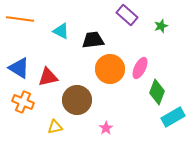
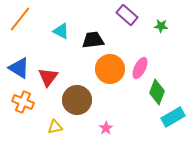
orange line: rotated 60 degrees counterclockwise
green star: rotated 24 degrees clockwise
red triangle: rotated 40 degrees counterclockwise
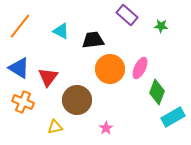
orange line: moved 7 px down
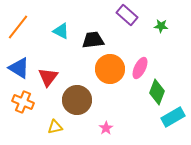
orange line: moved 2 px left, 1 px down
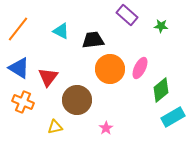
orange line: moved 2 px down
green diamond: moved 4 px right, 2 px up; rotated 30 degrees clockwise
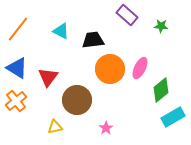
blue triangle: moved 2 px left
orange cross: moved 7 px left, 1 px up; rotated 30 degrees clockwise
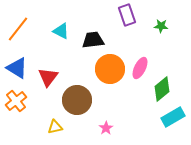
purple rectangle: rotated 30 degrees clockwise
green diamond: moved 1 px right, 1 px up
